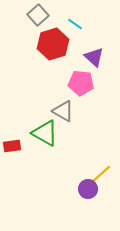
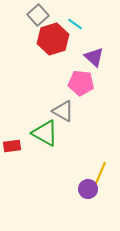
red hexagon: moved 5 px up
yellow line: moved 1 px up; rotated 25 degrees counterclockwise
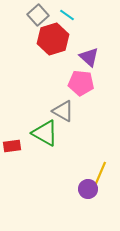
cyan line: moved 8 px left, 9 px up
purple triangle: moved 5 px left
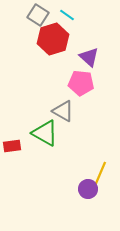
gray square: rotated 15 degrees counterclockwise
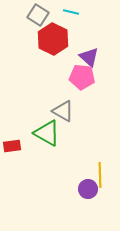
cyan line: moved 4 px right, 3 px up; rotated 21 degrees counterclockwise
red hexagon: rotated 16 degrees counterclockwise
pink pentagon: moved 1 px right, 6 px up
green triangle: moved 2 px right
yellow line: moved 1 px down; rotated 25 degrees counterclockwise
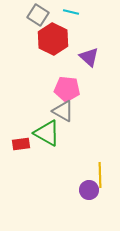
pink pentagon: moved 15 px left, 12 px down
red rectangle: moved 9 px right, 2 px up
purple circle: moved 1 px right, 1 px down
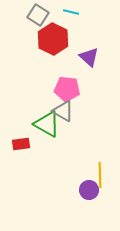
green triangle: moved 9 px up
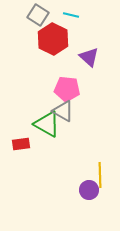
cyan line: moved 3 px down
